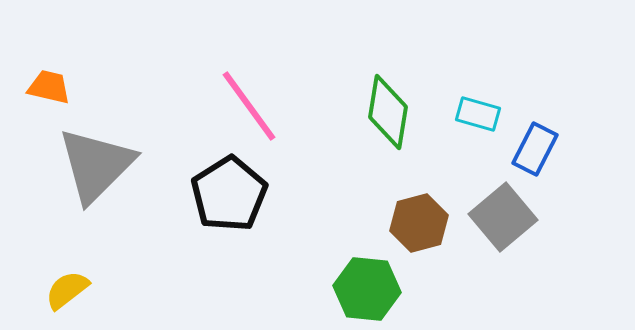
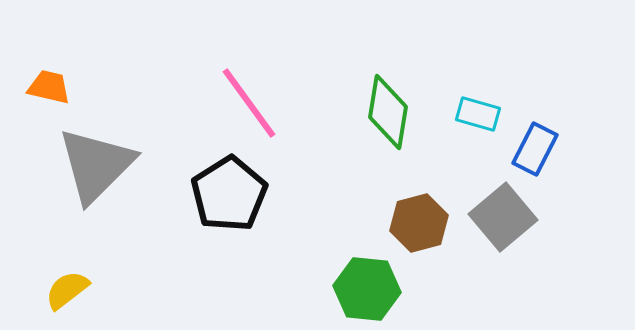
pink line: moved 3 px up
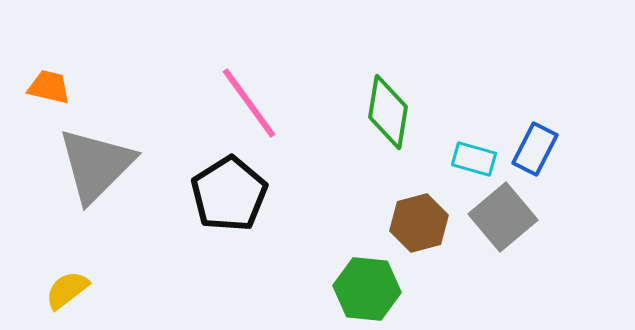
cyan rectangle: moved 4 px left, 45 px down
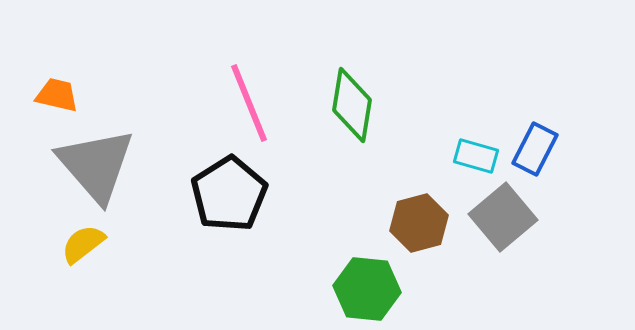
orange trapezoid: moved 8 px right, 8 px down
pink line: rotated 14 degrees clockwise
green diamond: moved 36 px left, 7 px up
cyan rectangle: moved 2 px right, 3 px up
gray triangle: rotated 26 degrees counterclockwise
yellow semicircle: moved 16 px right, 46 px up
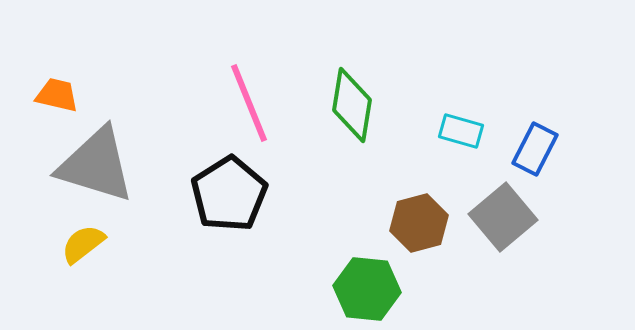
cyan rectangle: moved 15 px left, 25 px up
gray triangle: rotated 32 degrees counterclockwise
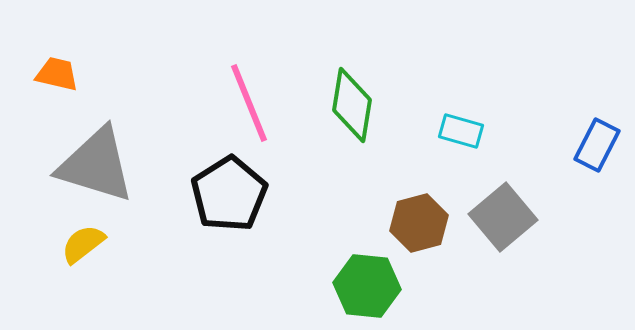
orange trapezoid: moved 21 px up
blue rectangle: moved 62 px right, 4 px up
green hexagon: moved 3 px up
